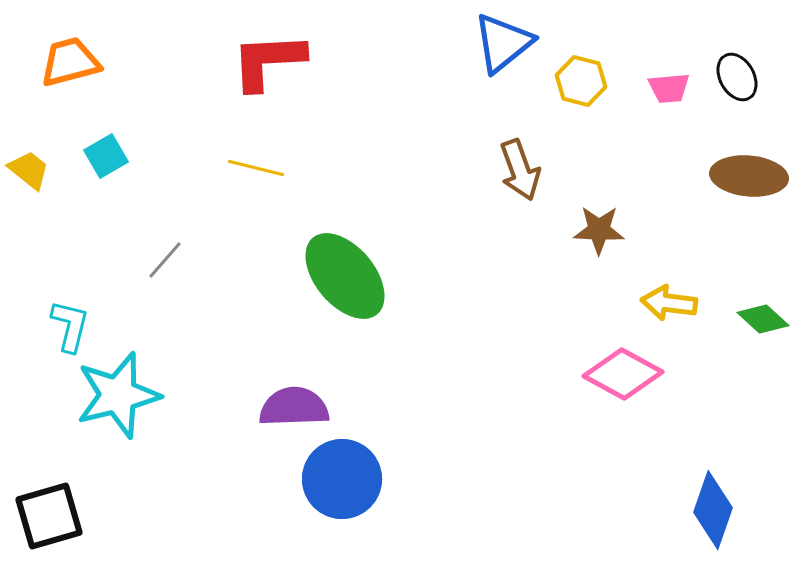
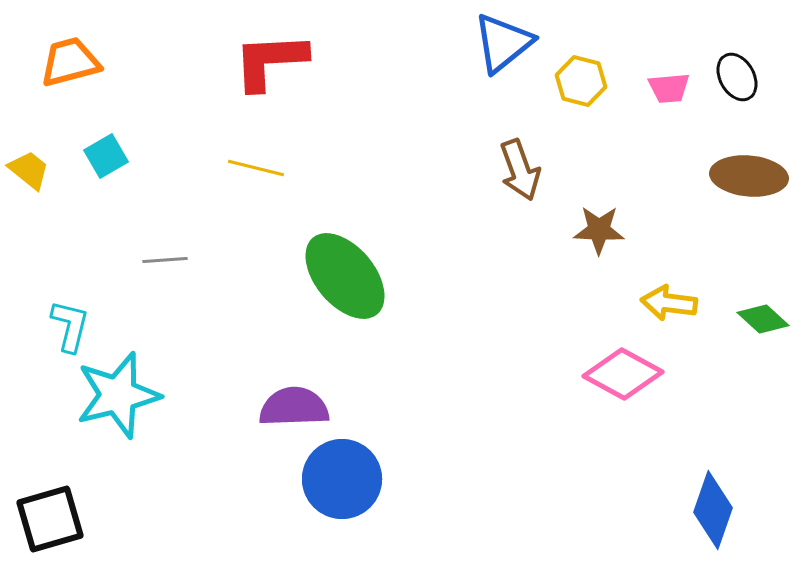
red L-shape: moved 2 px right
gray line: rotated 45 degrees clockwise
black square: moved 1 px right, 3 px down
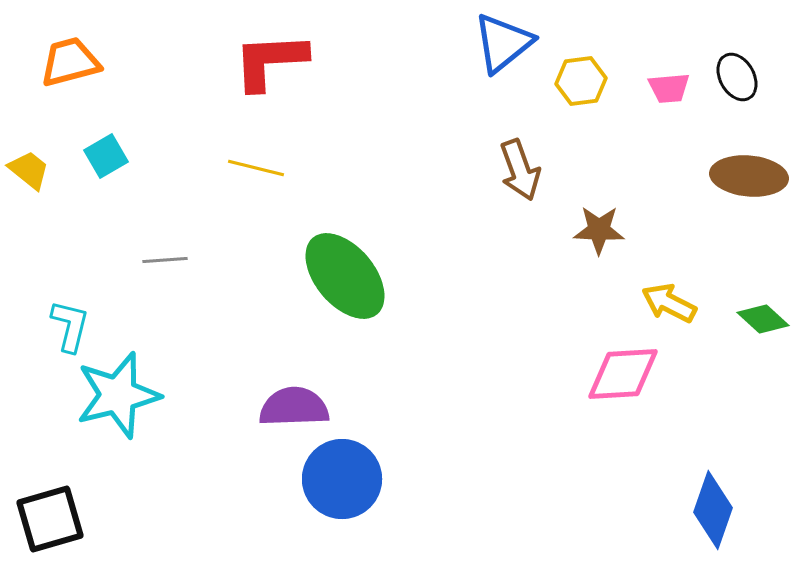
yellow hexagon: rotated 21 degrees counterclockwise
yellow arrow: rotated 20 degrees clockwise
pink diamond: rotated 32 degrees counterclockwise
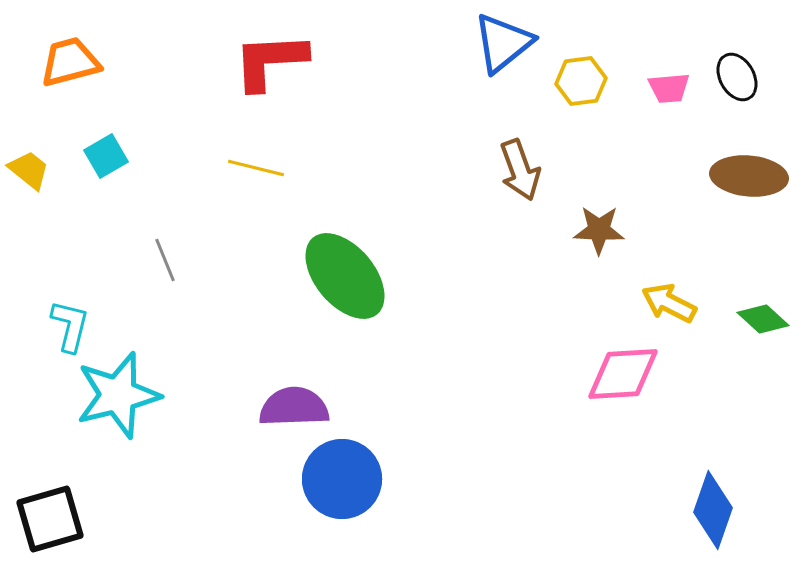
gray line: rotated 72 degrees clockwise
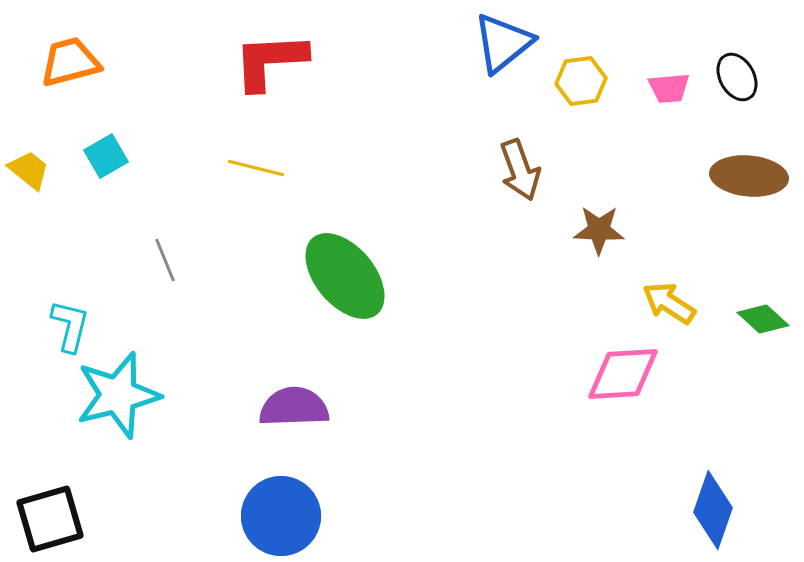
yellow arrow: rotated 6 degrees clockwise
blue circle: moved 61 px left, 37 px down
